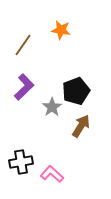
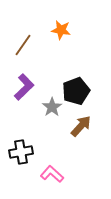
brown arrow: rotated 10 degrees clockwise
black cross: moved 10 px up
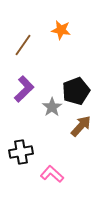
purple L-shape: moved 2 px down
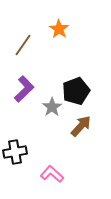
orange star: moved 2 px left, 1 px up; rotated 24 degrees clockwise
black cross: moved 6 px left
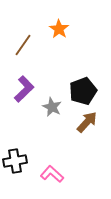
black pentagon: moved 7 px right
gray star: rotated 12 degrees counterclockwise
brown arrow: moved 6 px right, 4 px up
black cross: moved 9 px down
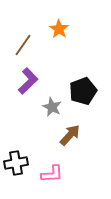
purple L-shape: moved 4 px right, 8 px up
brown arrow: moved 17 px left, 13 px down
black cross: moved 1 px right, 2 px down
pink L-shape: rotated 135 degrees clockwise
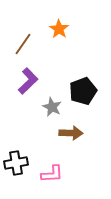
brown line: moved 1 px up
brown arrow: moved 1 px right, 2 px up; rotated 50 degrees clockwise
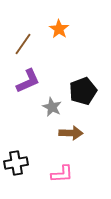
purple L-shape: rotated 20 degrees clockwise
pink L-shape: moved 10 px right
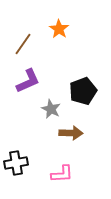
gray star: moved 1 px left, 2 px down
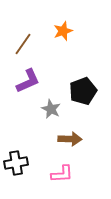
orange star: moved 4 px right, 2 px down; rotated 18 degrees clockwise
brown arrow: moved 1 px left, 6 px down
